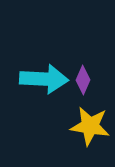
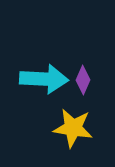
yellow star: moved 17 px left, 2 px down
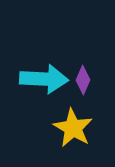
yellow star: rotated 21 degrees clockwise
